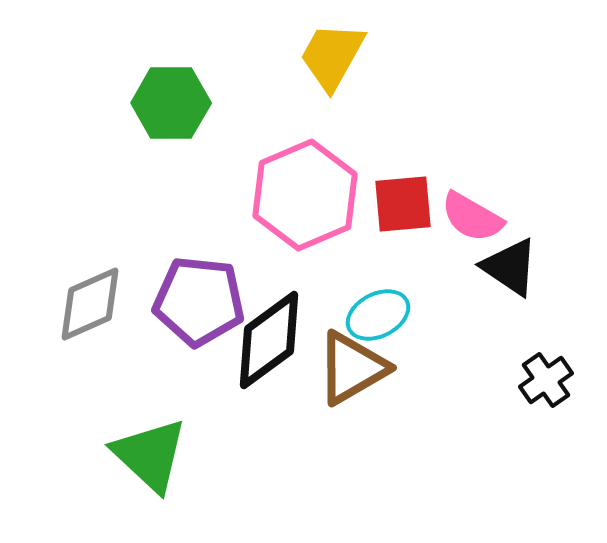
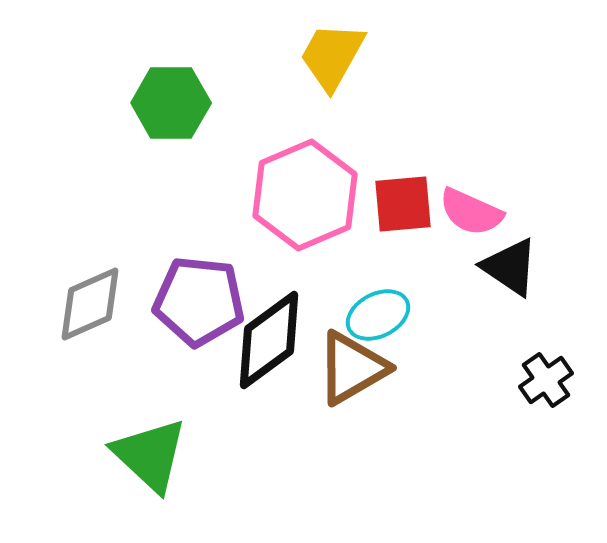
pink semicircle: moved 1 px left, 5 px up; rotated 6 degrees counterclockwise
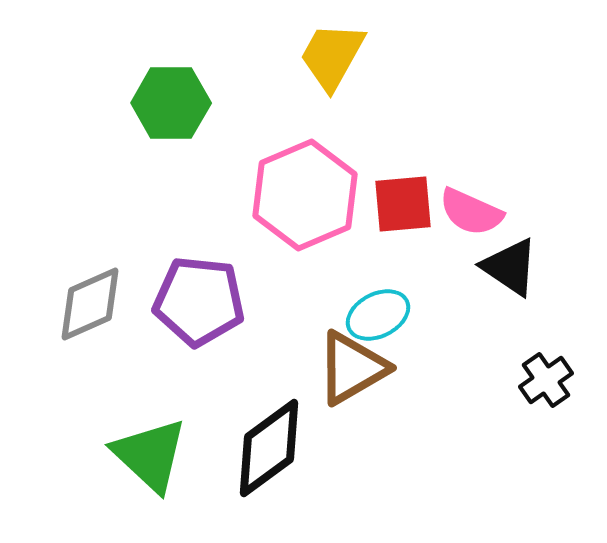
black diamond: moved 108 px down
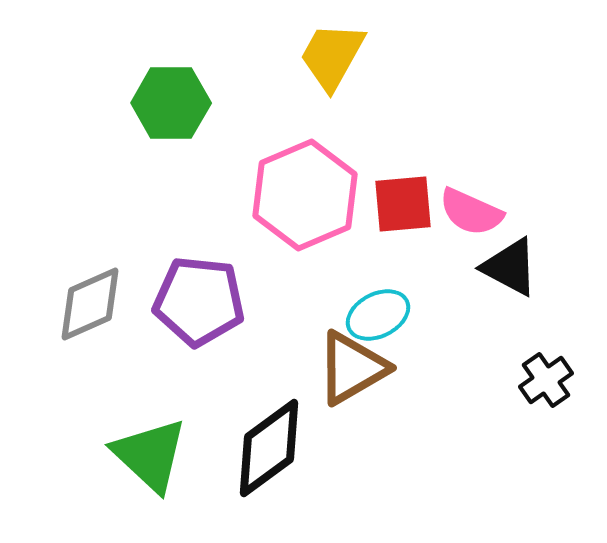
black triangle: rotated 6 degrees counterclockwise
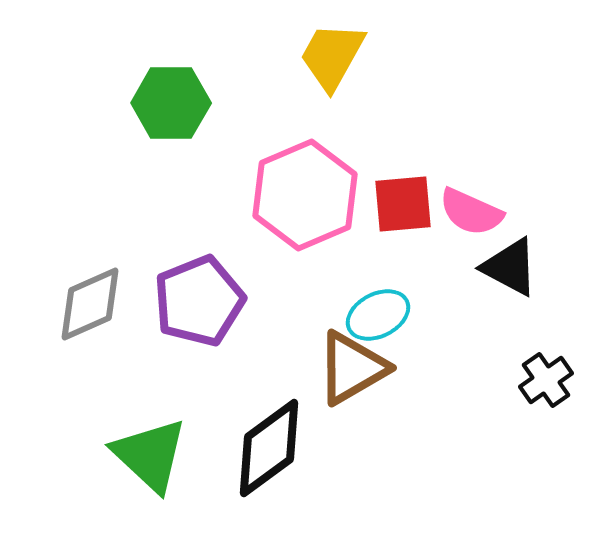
purple pentagon: rotated 28 degrees counterclockwise
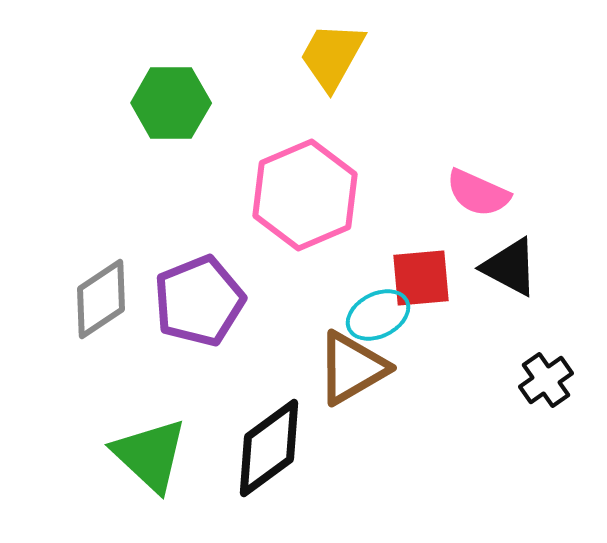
red square: moved 18 px right, 74 px down
pink semicircle: moved 7 px right, 19 px up
gray diamond: moved 11 px right, 5 px up; rotated 10 degrees counterclockwise
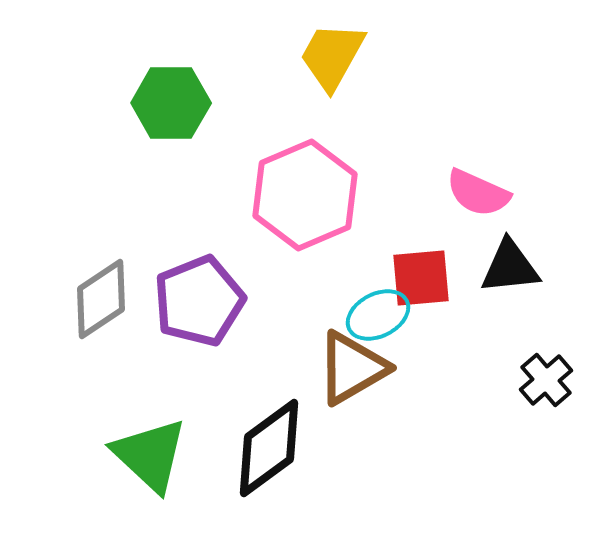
black triangle: rotated 34 degrees counterclockwise
black cross: rotated 6 degrees counterclockwise
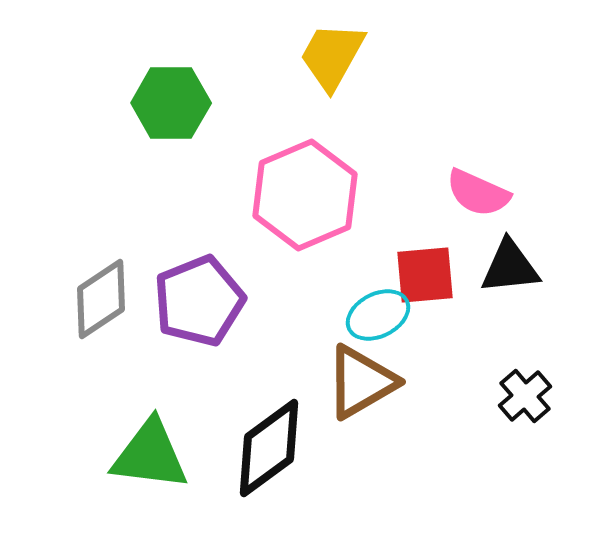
red square: moved 4 px right, 3 px up
brown triangle: moved 9 px right, 14 px down
black cross: moved 21 px left, 16 px down
green triangle: rotated 36 degrees counterclockwise
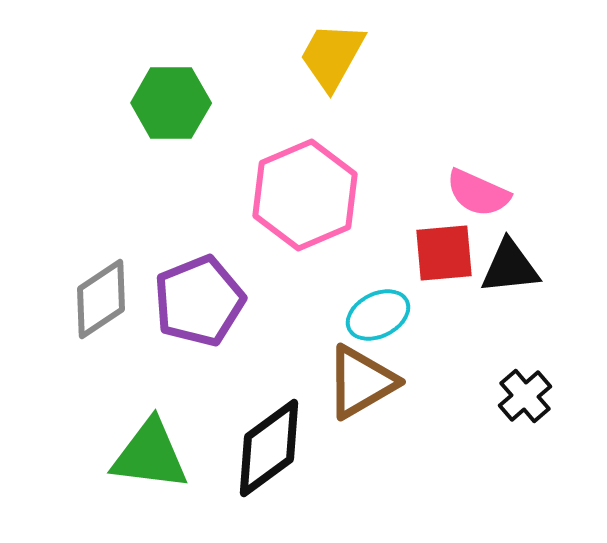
red square: moved 19 px right, 22 px up
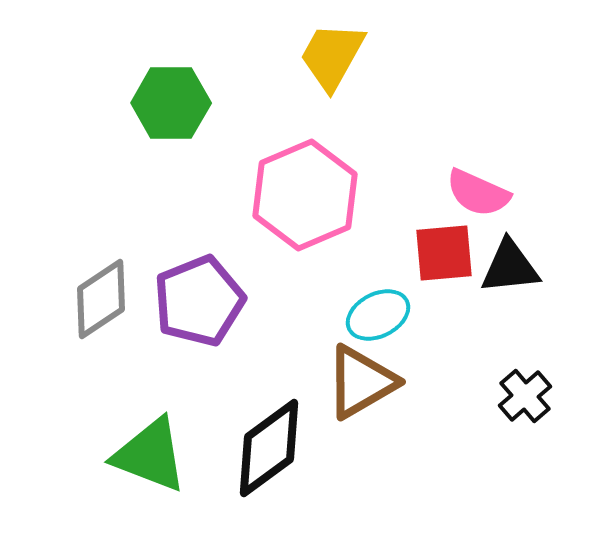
green triangle: rotated 14 degrees clockwise
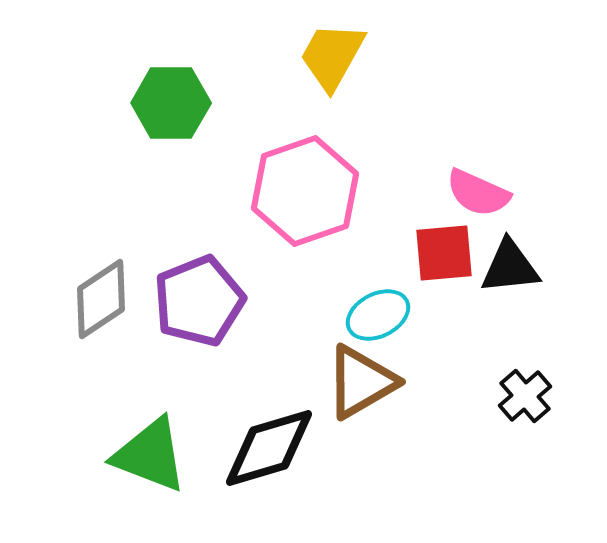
pink hexagon: moved 4 px up; rotated 4 degrees clockwise
black diamond: rotated 20 degrees clockwise
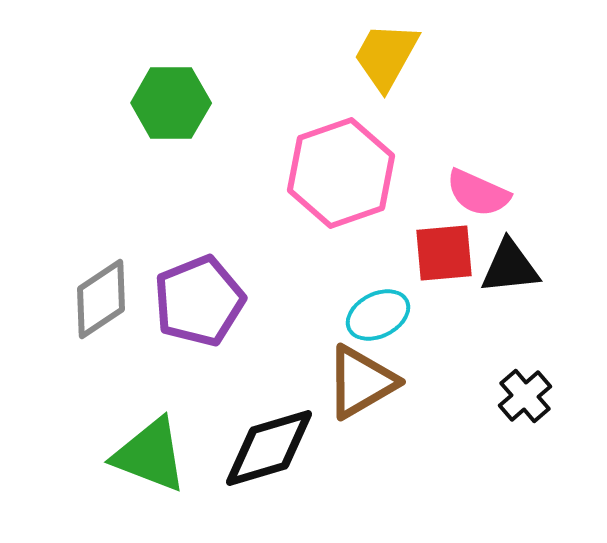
yellow trapezoid: moved 54 px right
pink hexagon: moved 36 px right, 18 px up
